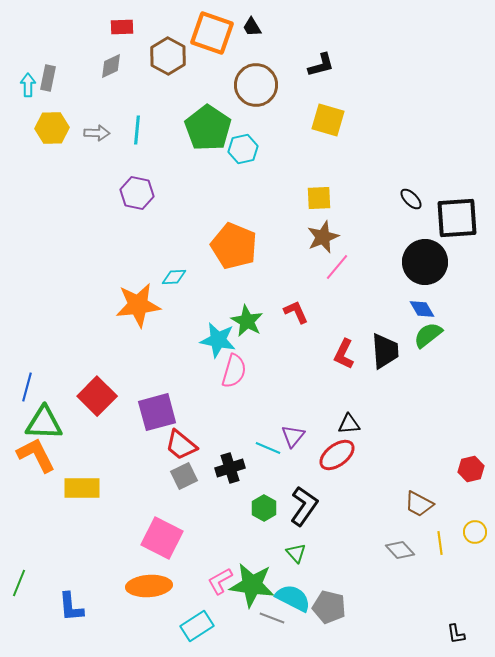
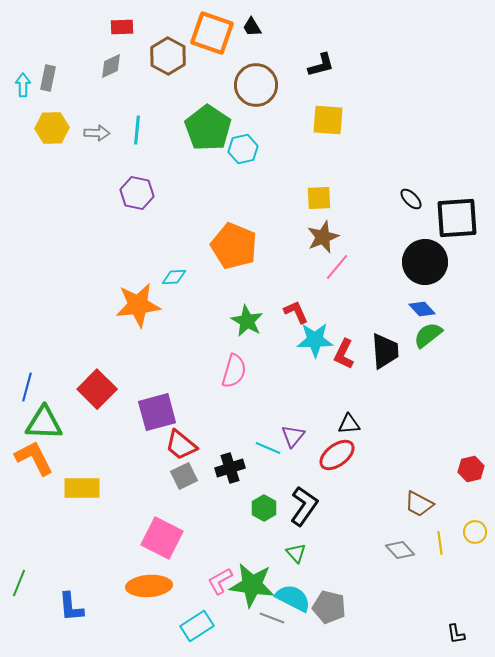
cyan arrow at (28, 85): moved 5 px left
yellow square at (328, 120): rotated 12 degrees counterclockwise
blue diamond at (422, 309): rotated 12 degrees counterclockwise
cyan star at (218, 340): moved 97 px right; rotated 12 degrees counterclockwise
red square at (97, 396): moved 7 px up
orange L-shape at (36, 455): moved 2 px left, 3 px down
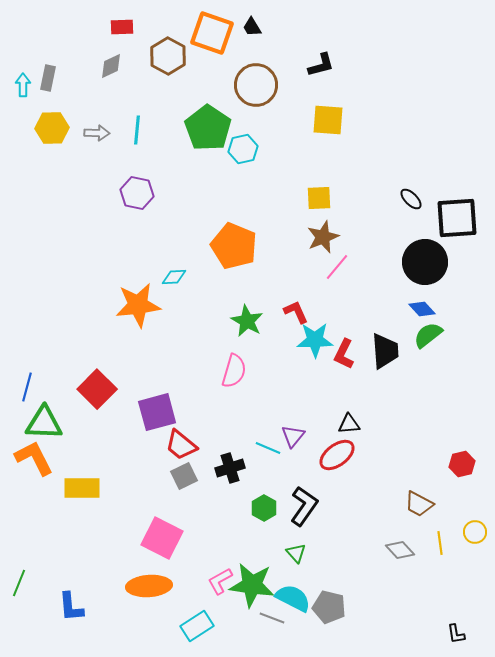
red hexagon at (471, 469): moved 9 px left, 5 px up
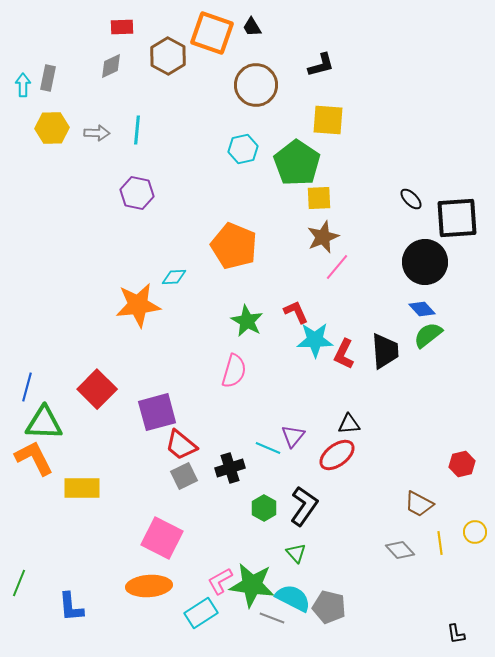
green pentagon at (208, 128): moved 89 px right, 35 px down
cyan rectangle at (197, 626): moved 4 px right, 13 px up
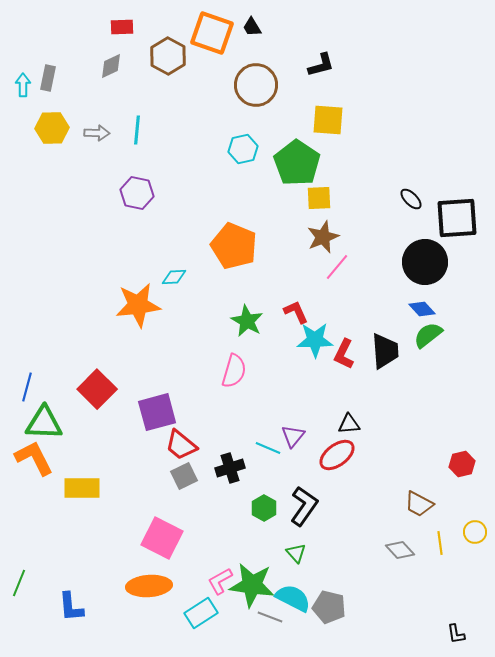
gray line at (272, 618): moved 2 px left, 1 px up
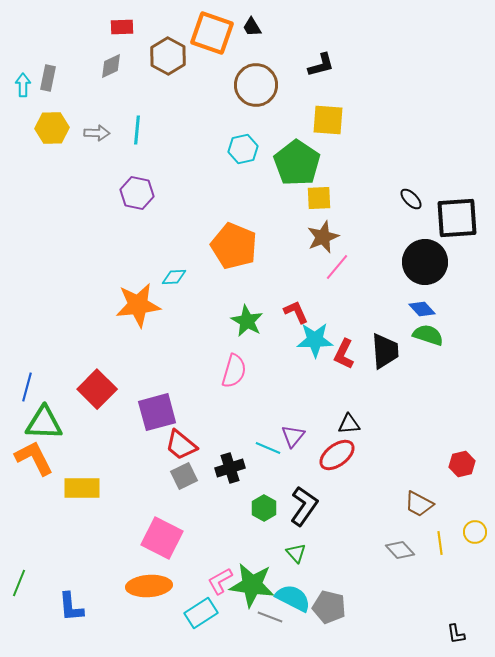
green semicircle at (428, 335): rotated 56 degrees clockwise
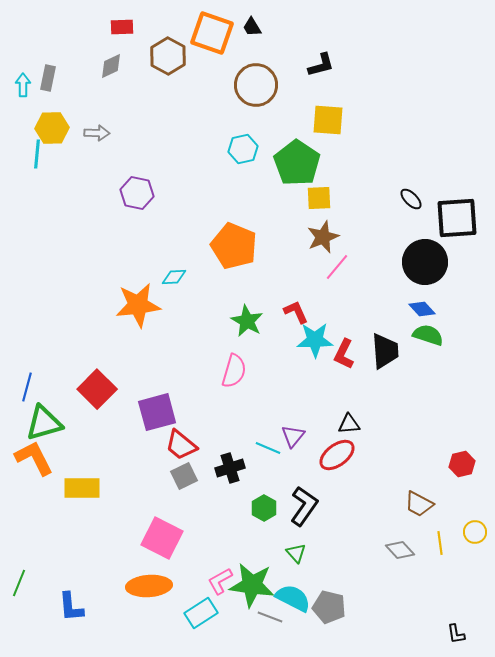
cyan line at (137, 130): moved 100 px left, 24 px down
green triangle at (44, 423): rotated 18 degrees counterclockwise
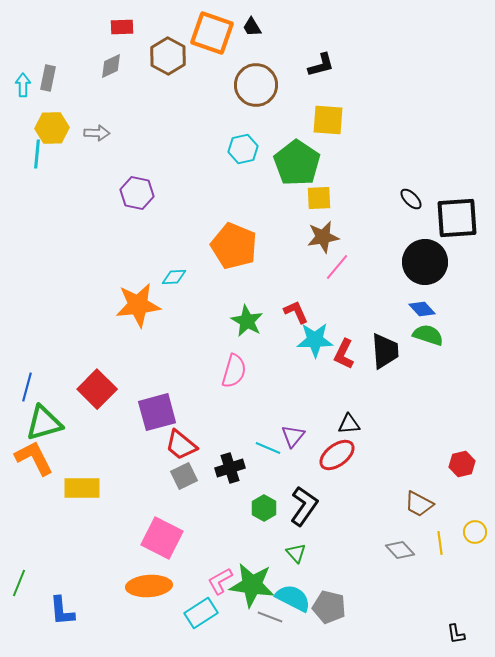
brown star at (323, 237): rotated 12 degrees clockwise
blue L-shape at (71, 607): moved 9 px left, 4 px down
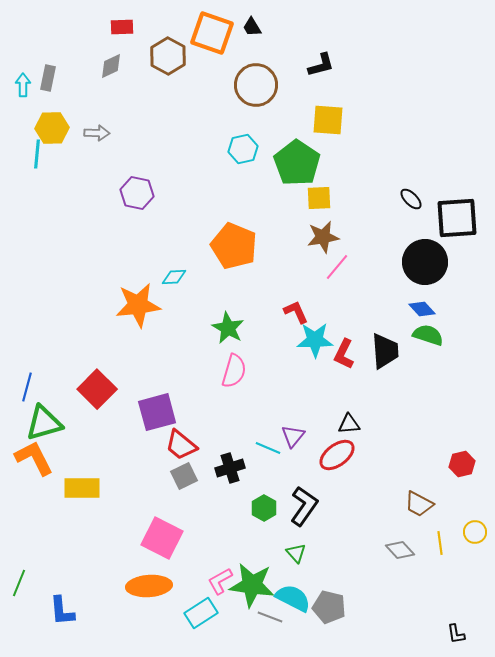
green star at (247, 321): moved 19 px left, 7 px down
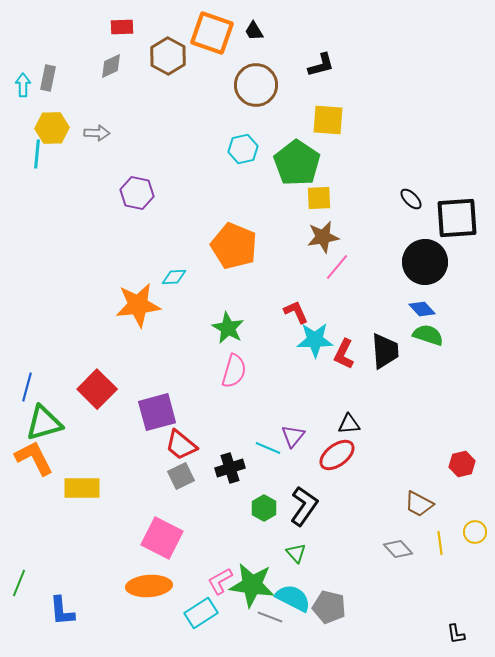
black trapezoid at (252, 27): moved 2 px right, 4 px down
gray square at (184, 476): moved 3 px left
gray diamond at (400, 550): moved 2 px left, 1 px up
